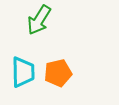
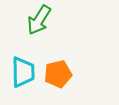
orange pentagon: moved 1 px down
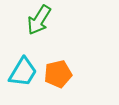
cyan trapezoid: rotated 32 degrees clockwise
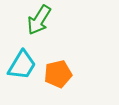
cyan trapezoid: moved 1 px left, 7 px up
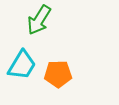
orange pentagon: rotated 12 degrees clockwise
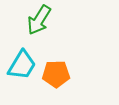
orange pentagon: moved 2 px left
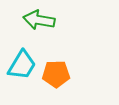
green arrow: rotated 68 degrees clockwise
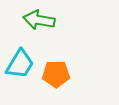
cyan trapezoid: moved 2 px left, 1 px up
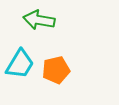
orange pentagon: moved 4 px up; rotated 12 degrees counterclockwise
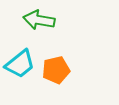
cyan trapezoid: rotated 20 degrees clockwise
